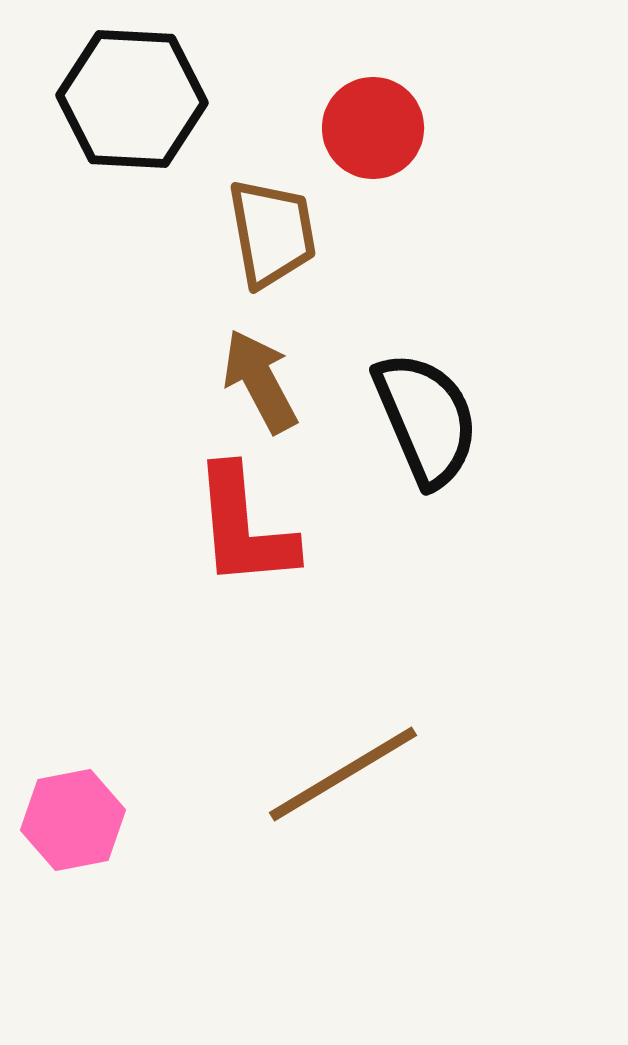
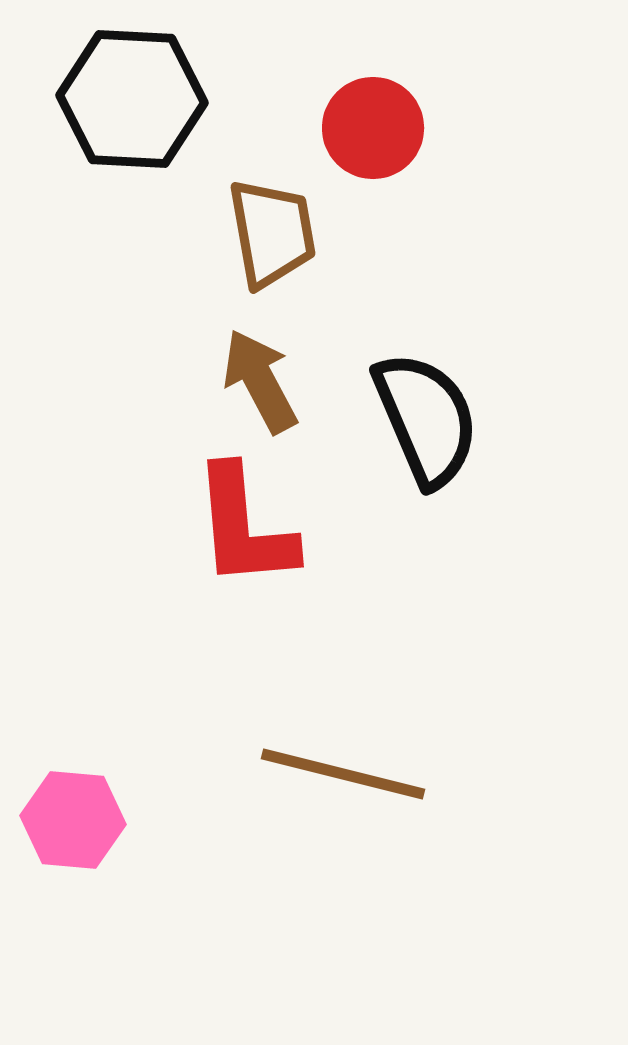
brown line: rotated 45 degrees clockwise
pink hexagon: rotated 16 degrees clockwise
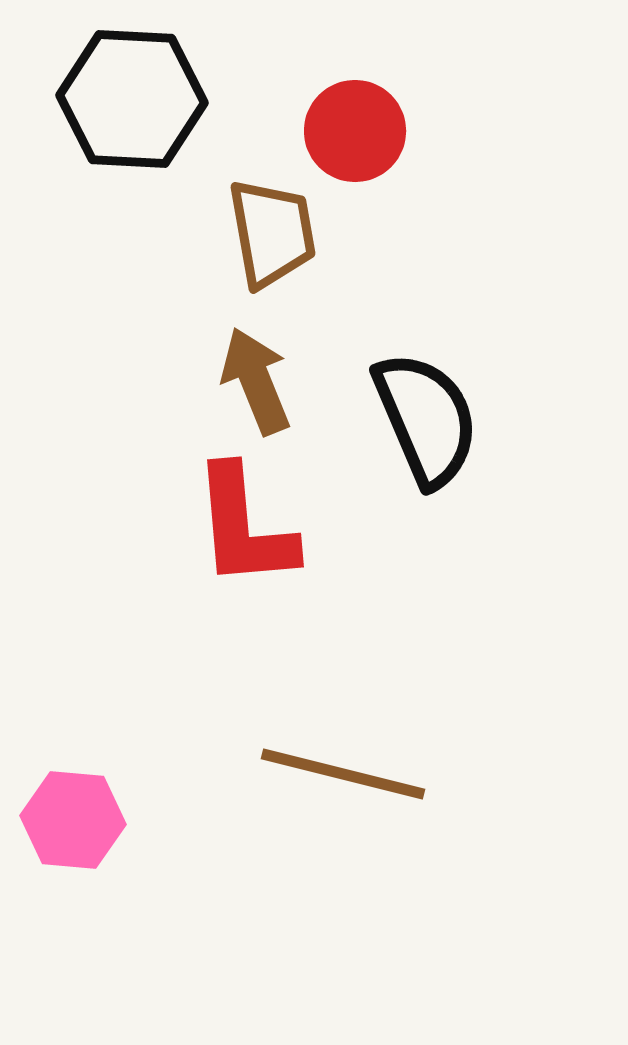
red circle: moved 18 px left, 3 px down
brown arrow: moved 4 px left; rotated 6 degrees clockwise
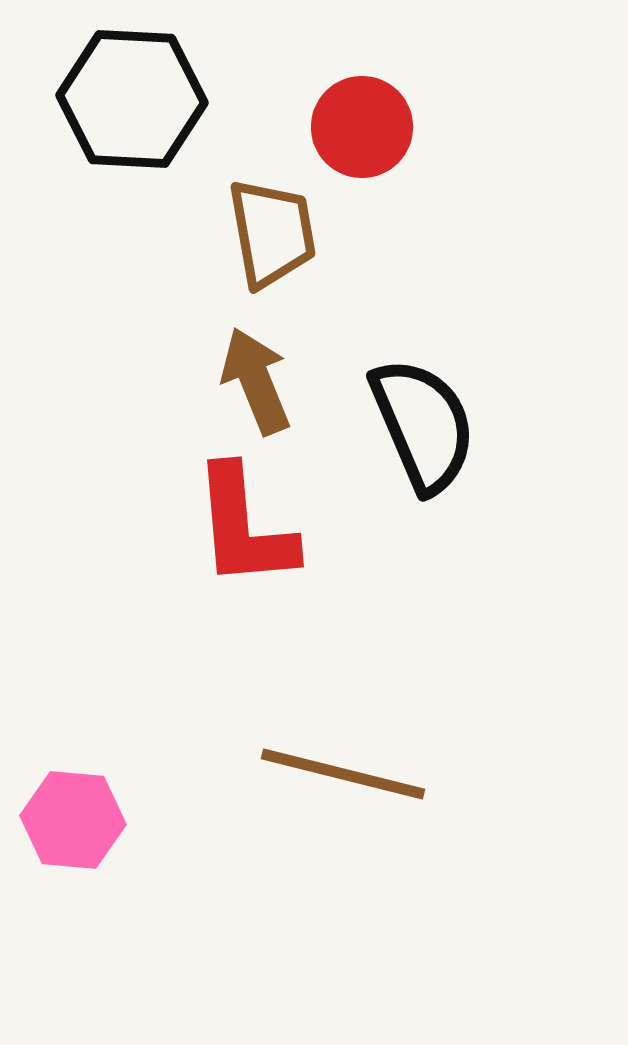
red circle: moved 7 px right, 4 px up
black semicircle: moved 3 px left, 6 px down
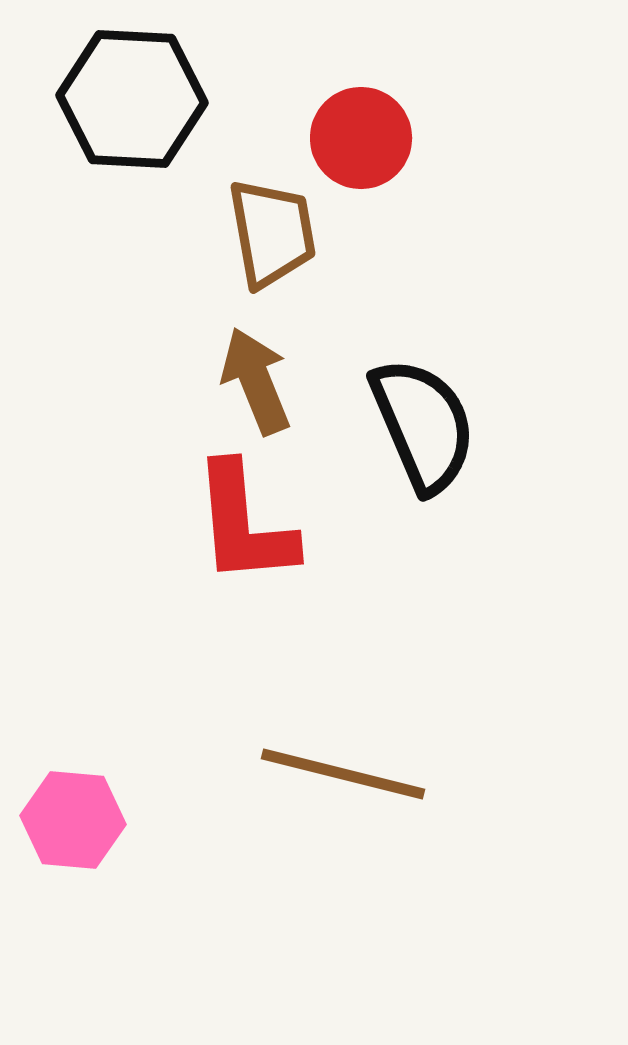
red circle: moved 1 px left, 11 px down
red L-shape: moved 3 px up
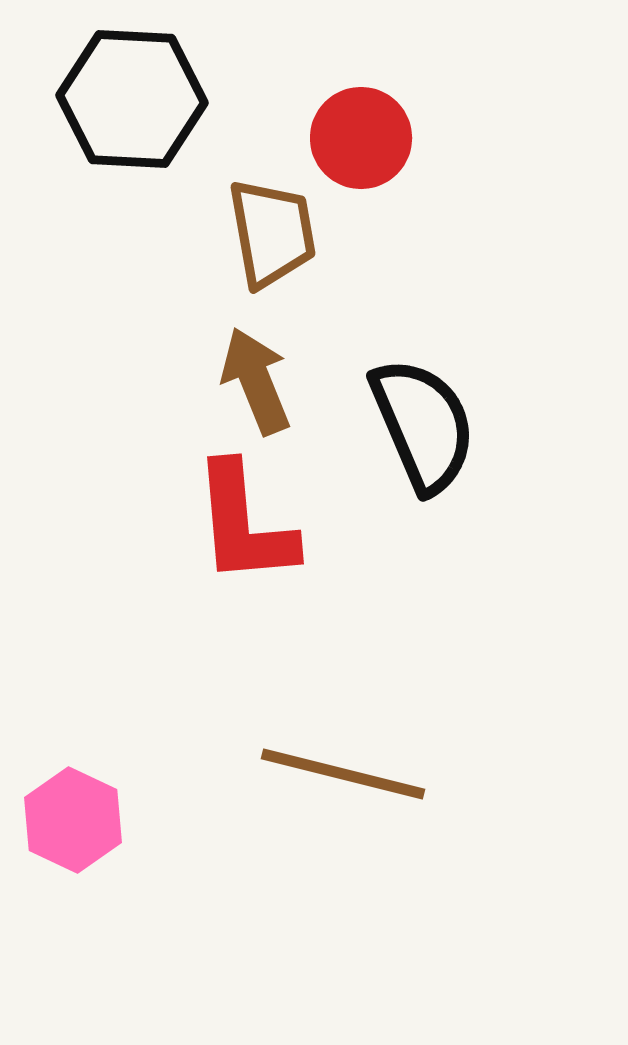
pink hexagon: rotated 20 degrees clockwise
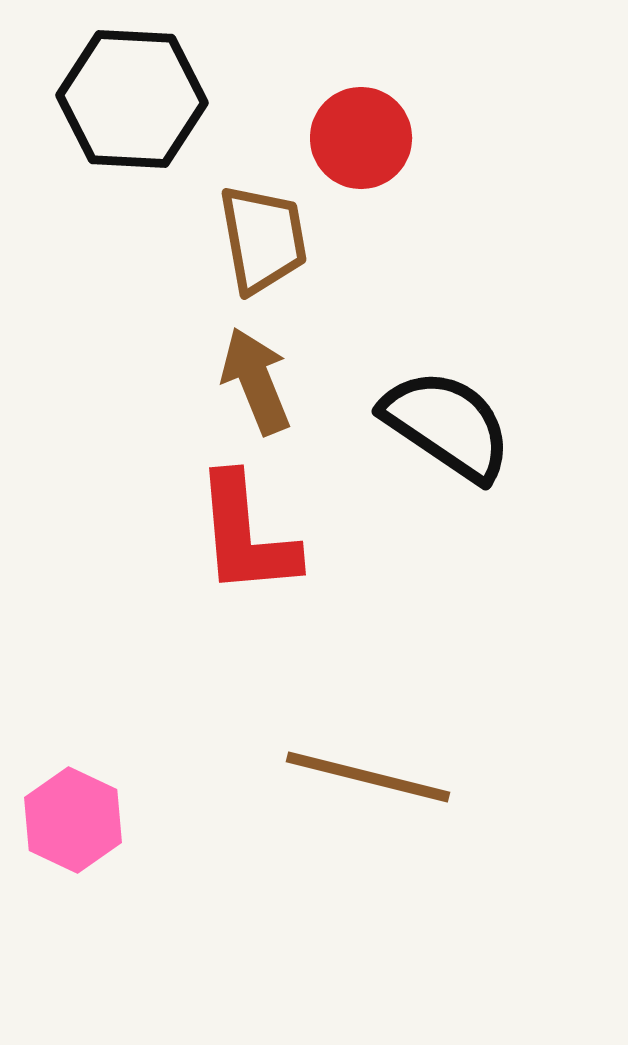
brown trapezoid: moved 9 px left, 6 px down
black semicircle: moved 24 px right; rotated 33 degrees counterclockwise
red L-shape: moved 2 px right, 11 px down
brown line: moved 25 px right, 3 px down
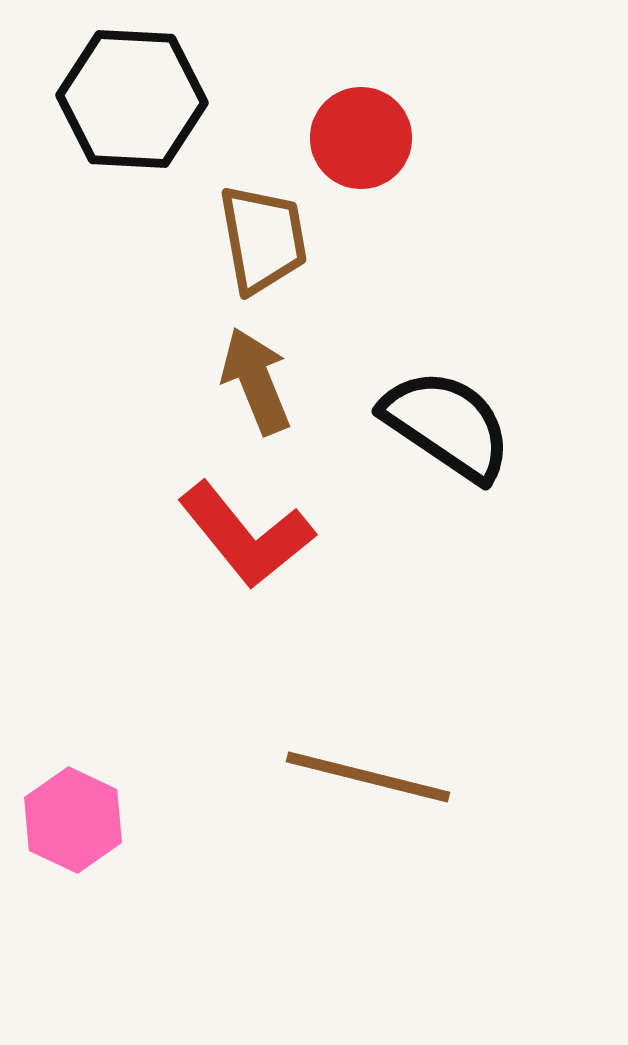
red L-shape: rotated 34 degrees counterclockwise
